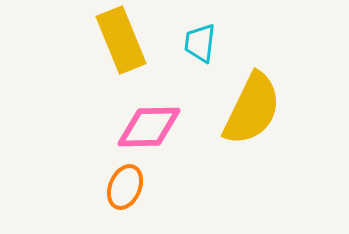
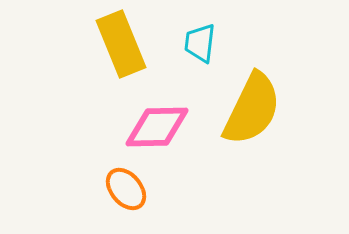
yellow rectangle: moved 4 px down
pink diamond: moved 8 px right
orange ellipse: moved 1 px right, 2 px down; rotated 63 degrees counterclockwise
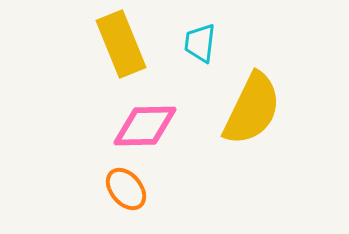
pink diamond: moved 12 px left, 1 px up
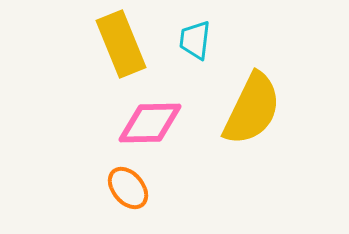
cyan trapezoid: moved 5 px left, 3 px up
pink diamond: moved 5 px right, 3 px up
orange ellipse: moved 2 px right, 1 px up
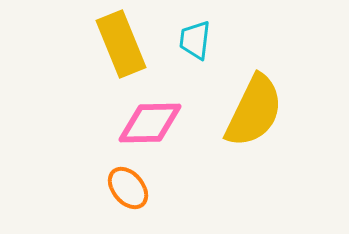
yellow semicircle: moved 2 px right, 2 px down
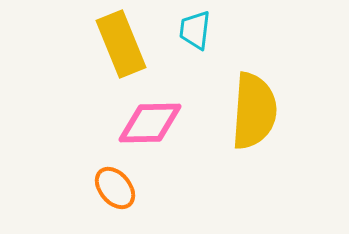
cyan trapezoid: moved 10 px up
yellow semicircle: rotated 22 degrees counterclockwise
orange ellipse: moved 13 px left
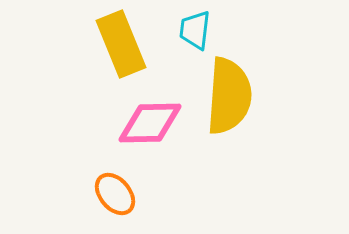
yellow semicircle: moved 25 px left, 15 px up
orange ellipse: moved 6 px down
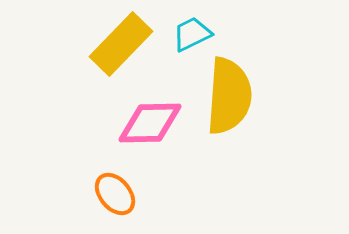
cyan trapezoid: moved 3 px left, 4 px down; rotated 57 degrees clockwise
yellow rectangle: rotated 66 degrees clockwise
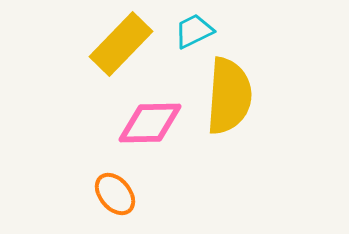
cyan trapezoid: moved 2 px right, 3 px up
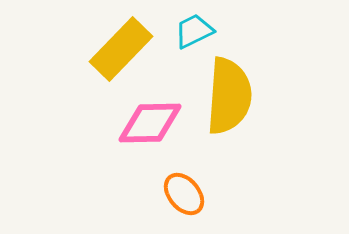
yellow rectangle: moved 5 px down
orange ellipse: moved 69 px right
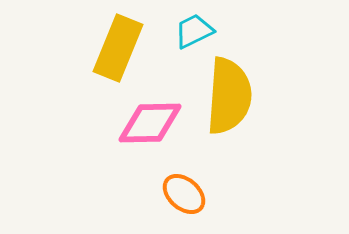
yellow rectangle: moved 3 px left, 1 px up; rotated 22 degrees counterclockwise
orange ellipse: rotated 9 degrees counterclockwise
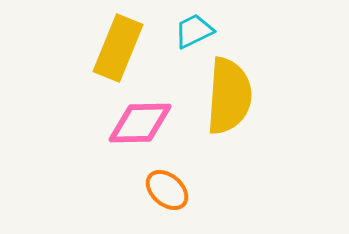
pink diamond: moved 10 px left
orange ellipse: moved 17 px left, 4 px up
